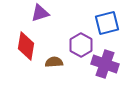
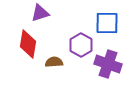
blue square: rotated 15 degrees clockwise
red diamond: moved 2 px right, 2 px up
purple cross: moved 3 px right
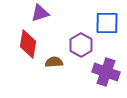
purple cross: moved 2 px left, 8 px down
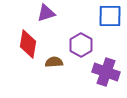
purple triangle: moved 6 px right
blue square: moved 3 px right, 7 px up
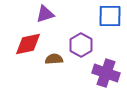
purple triangle: moved 1 px left, 1 px down
red diamond: rotated 68 degrees clockwise
brown semicircle: moved 3 px up
purple cross: moved 1 px down
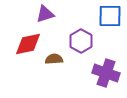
purple hexagon: moved 4 px up
